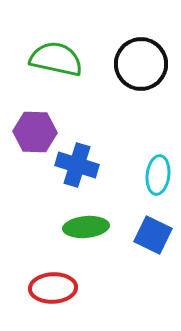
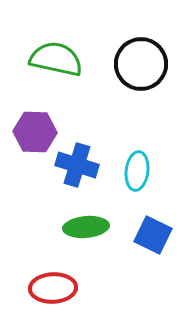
cyan ellipse: moved 21 px left, 4 px up
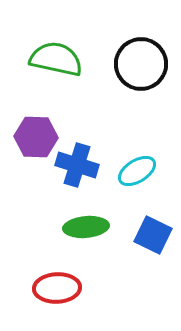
purple hexagon: moved 1 px right, 5 px down
cyan ellipse: rotated 51 degrees clockwise
red ellipse: moved 4 px right
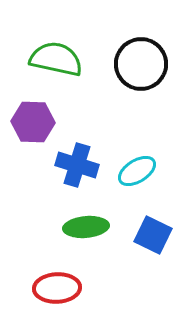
purple hexagon: moved 3 px left, 15 px up
